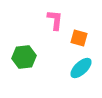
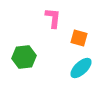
pink L-shape: moved 2 px left, 2 px up
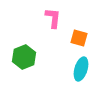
green hexagon: rotated 15 degrees counterclockwise
cyan ellipse: moved 1 px down; rotated 30 degrees counterclockwise
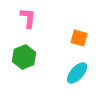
pink L-shape: moved 25 px left
cyan ellipse: moved 4 px left, 4 px down; rotated 25 degrees clockwise
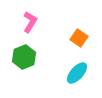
pink L-shape: moved 2 px right, 4 px down; rotated 25 degrees clockwise
orange square: rotated 18 degrees clockwise
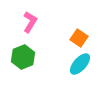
green hexagon: moved 1 px left
cyan ellipse: moved 3 px right, 9 px up
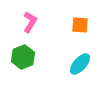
orange square: moved 1 px right, 13 px up; rotated 30 degrees counterclockwise
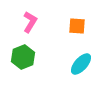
orange square: moved 3 px left, 1 px down
cyan ellipse: moved 1 px right
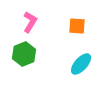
green hexagon: moved 1 px right, 3 px up
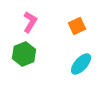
orange square: rotated 30 degrees counterclockwise
